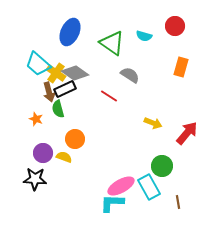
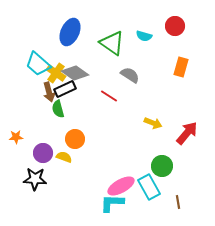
orange star: moved 20 px left, 18 px down; rotated 24 degrees counterclockwise
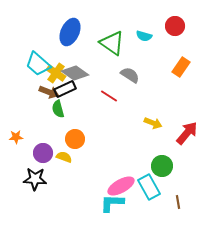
orange rectangle: rotated 18 degrees clockwise
brown arrow: rotated 54 degrees counterclockwise
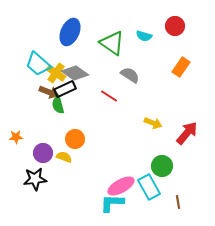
green semicircle: moved 4 px up
black star: rotated 10 degrees counterclockwise
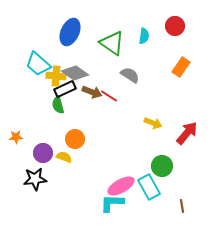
cyan semicircle: rotated 98 degrees counterclockwise
yellow cross: moved 3 px down; rotated 30 degrees counterclockwise
brown arrow: moved 43 px right
brown line: moved 4 px right, 4 px down
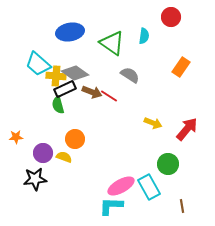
red circle: moved 4 px left, 9 px up
blue ellipse: rotated 56 degrees clockwise
red arrow: moved 4 px up
green circle: moved 6 px right, 2 px up
cyan L-shape: moved 1 px left, 3 px down
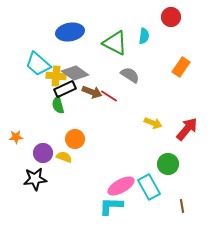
green triangle: moved 3 px right; rotated 8 degrees counterclockwise
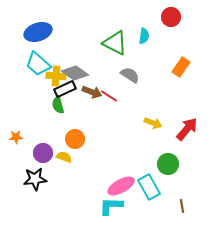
blue ellipse: moved 32 px left; rotated 8 degrees counterclockwise
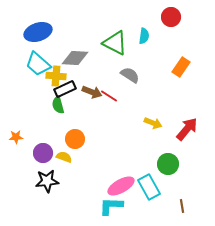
gray diamond: moved 15 px up; rotated 32 degrees counterclockwise
black star: moved 12 px right, 2 px down
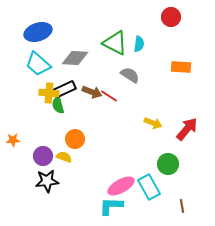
cyan semicircle: moved 5 px left, 8 px down
orange rectangle: rotated 60 degrees clockwise
yellow cross: moved 7 px left, 17 px down
orange star: moved 3 px left, 3 px down
purple circle: moved 3 px down
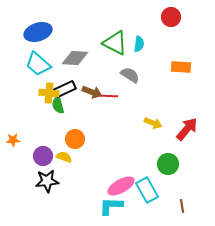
red line: rotated 30 degrees counterclockwise
cyan rectangle: moved 2 px left, 3 px down
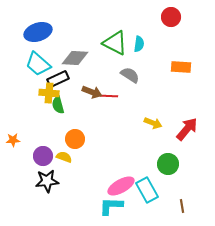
black rectangle: moved 7 px left, 10 px up
